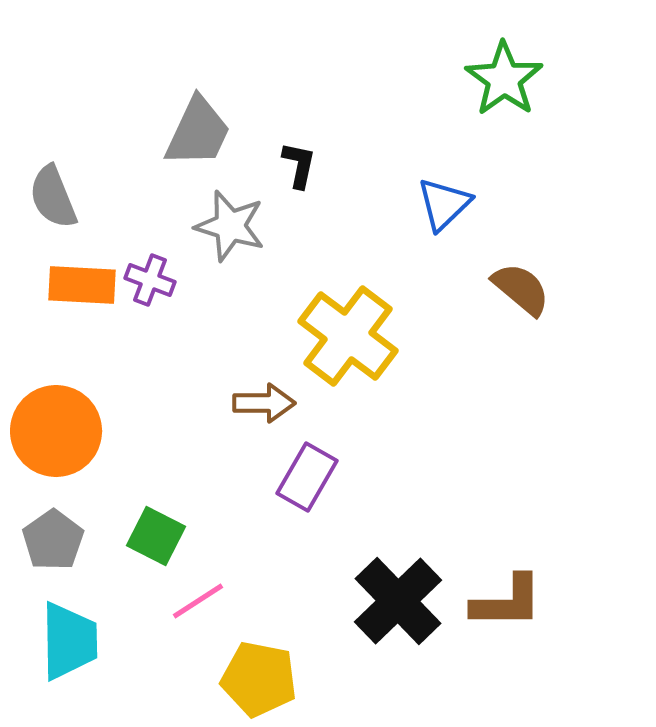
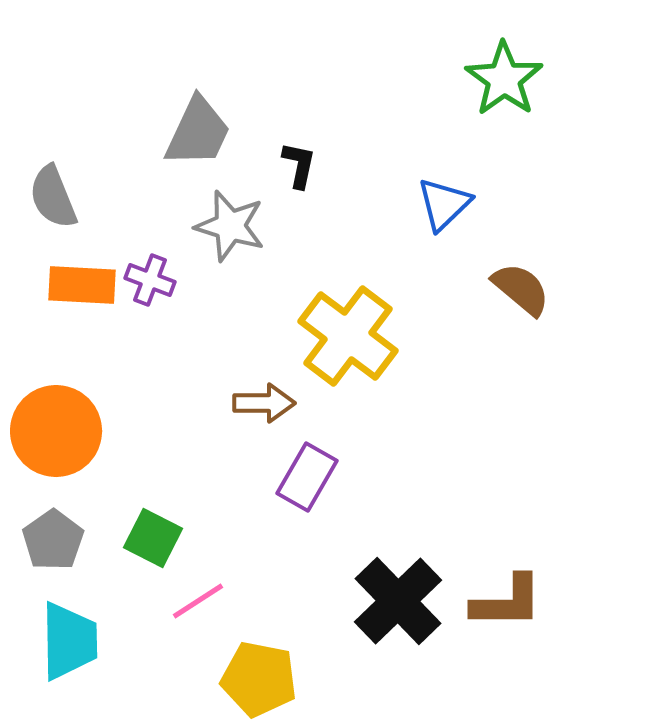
green square: moved 3 px left, 2 px down
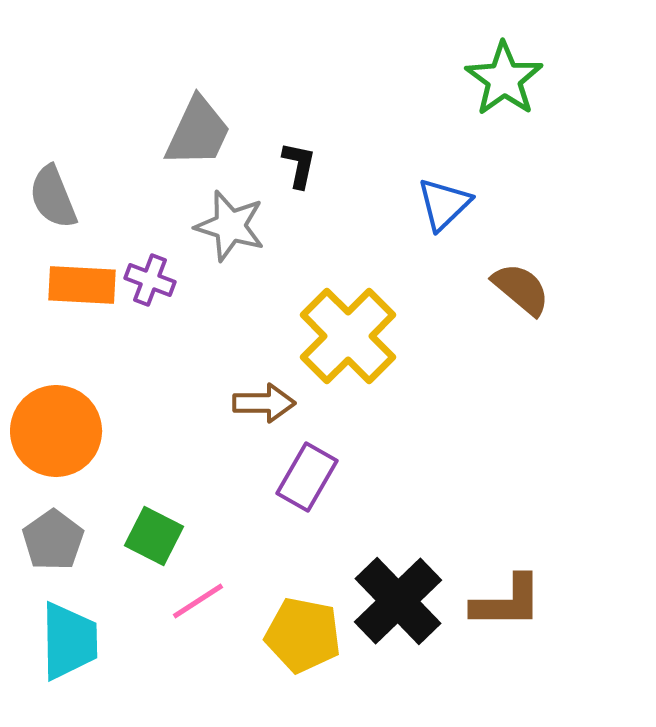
yellow cross: rotated 8 degrees clockwise
green square: moved 1 px right, 2 px up
yellow pentagon: moved 44 px right, 44 px up
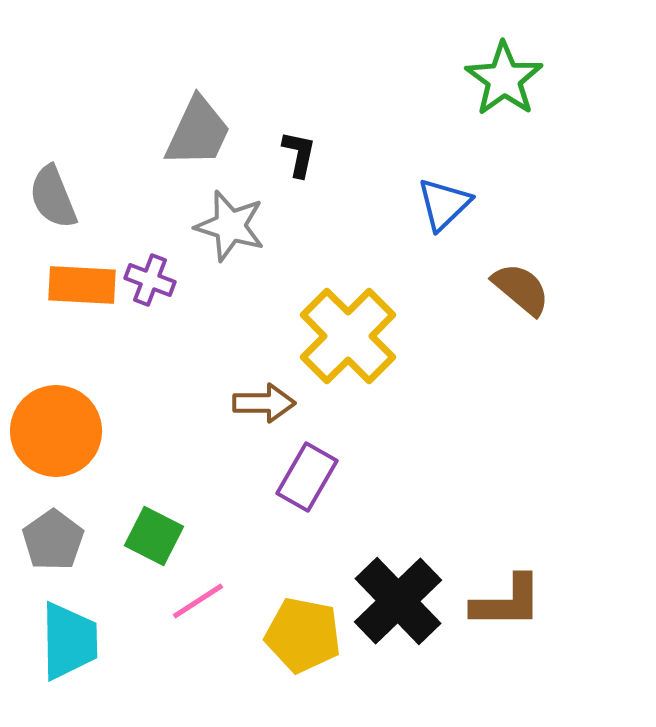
black L-shape: moved 11 px up
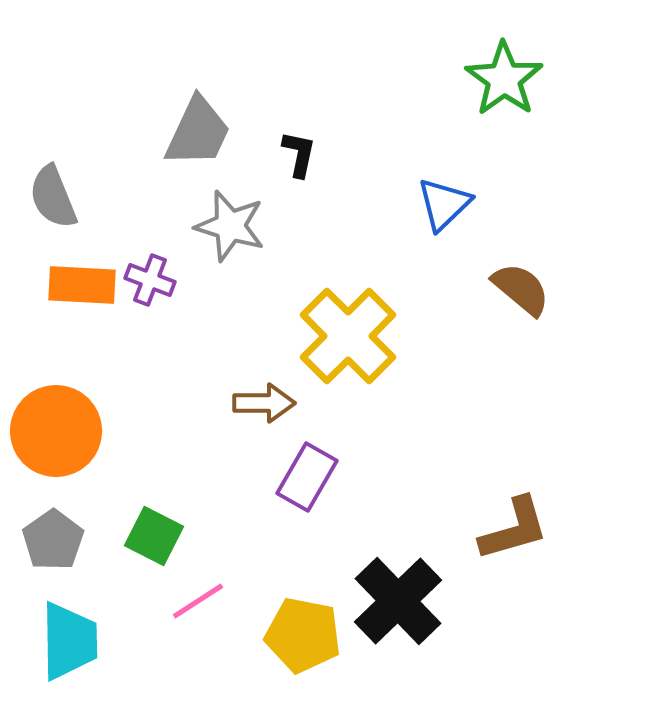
brown L-shape: moved 7 px right, 73 px up; rotated 16 degrees counterclockwise
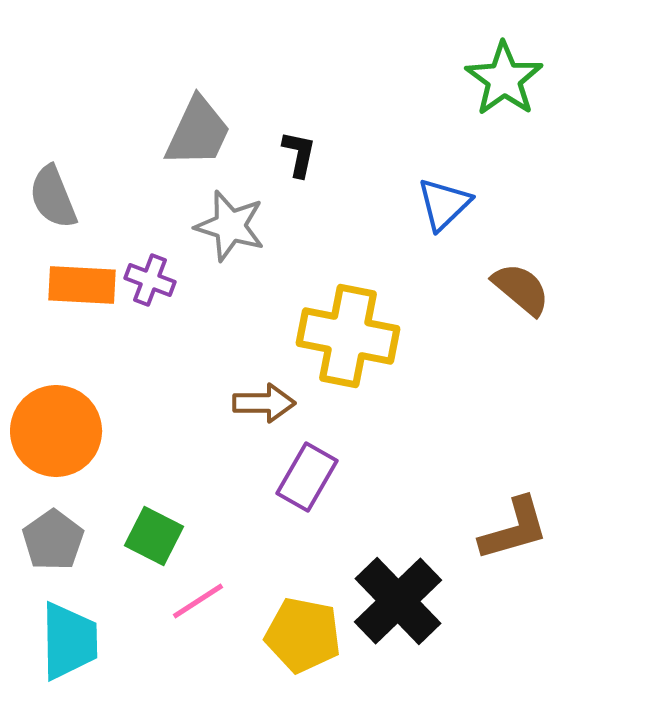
yellow cross: rotated 34 degrees counterclockwise
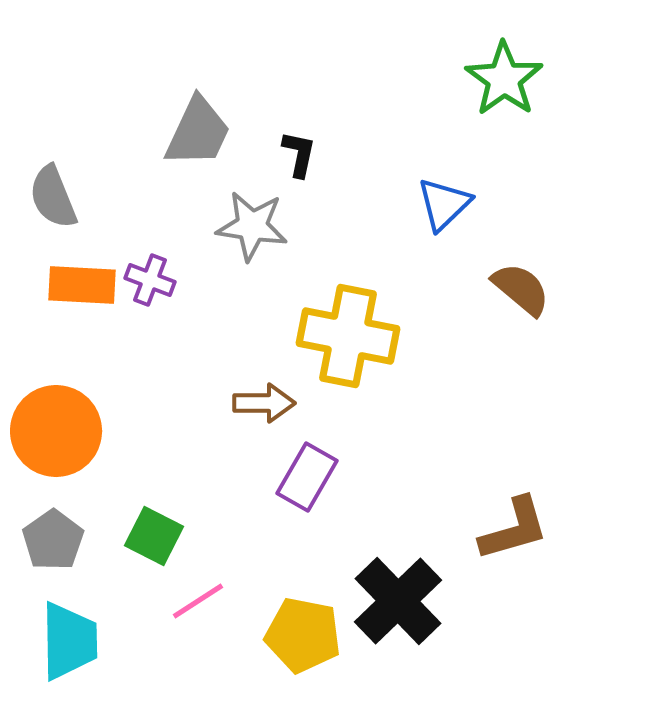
gray star: moved 22 px right; rotated 8 degrees counterclockwise
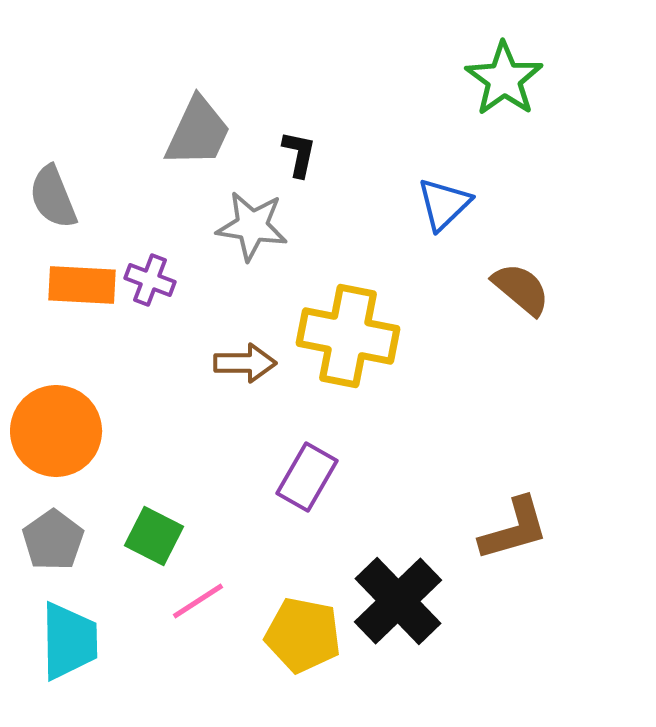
brown arrow: moved 19 px left, 40 px up
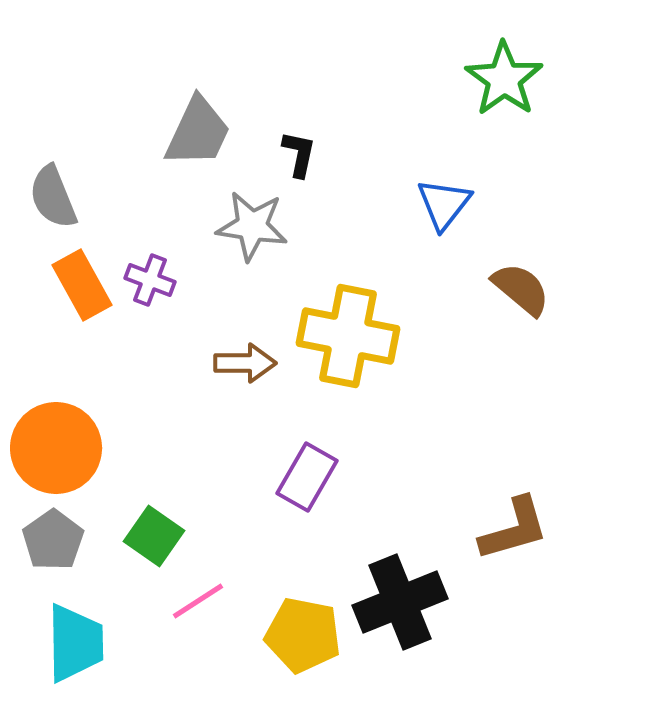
blue triangle: rotated 8 degrees counterclockwise
orange rectangle: rotated 58 degrees clockwise
orange circle: moved 17 px down
green square: rotated 8 degrees clockwise
black cross: moved 2 px right, 1 px down; rotated 22 degrees clockwise
cyan trapezoid: moved 6 px right, 2 px down
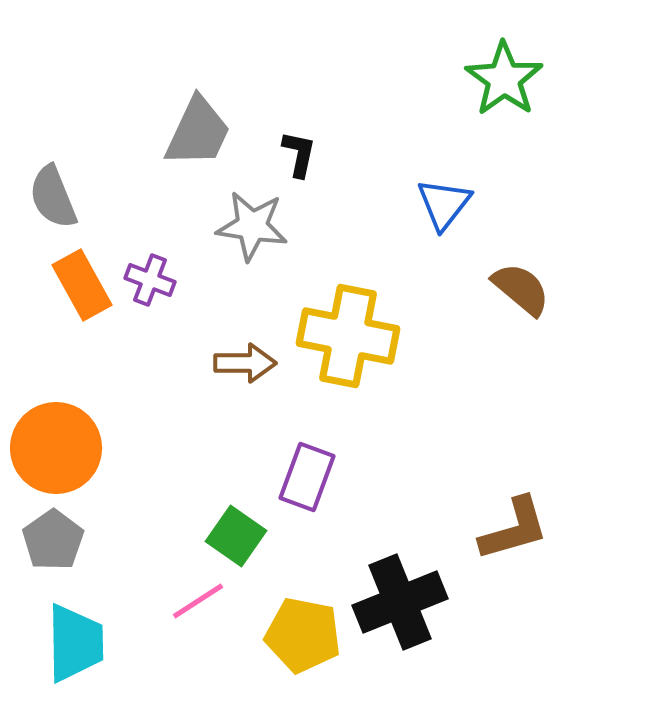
purple rectangle: rotated 10 degrees counterclockwise
green square: moved 82 px right
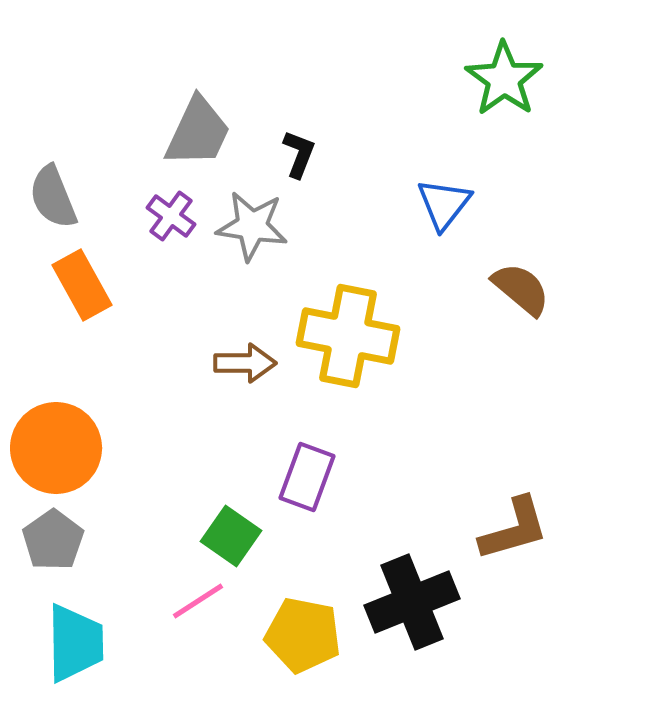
black L-shape: rotated 9 degrees clockwise
purple cross: moved 21 px right, 64 px up; rotated 15 degrees clockwise
green square: moved 5 px left
black cross: moved 12 px right
